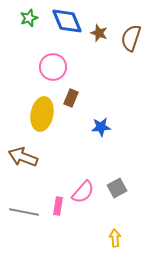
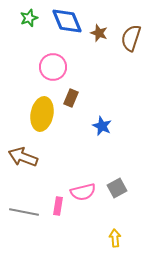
blue star: moved 1 px right, 1 px up; rotated 30 degrees clockwise
pink semicircle: rotated 35 degrees clockwise
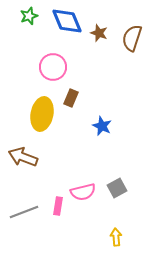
green star: moved 2 px up
brown semicircle: moved 1 px right
gray line: rotated 32 degrees counterclockwise
yellow arrow: moved 1 px right, 1 px up
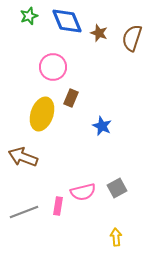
yellow ellipse: rotated 8 degrees clockwise
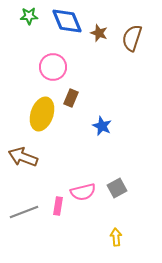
green star: rotated 18 degrees clockwise
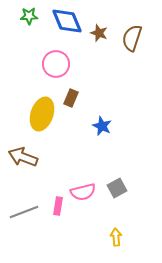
pink circle: moved 3 px right, 3 px up
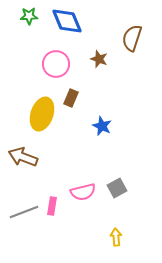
brown star: moved 26 px down
pink rectangle: moved 6 px left
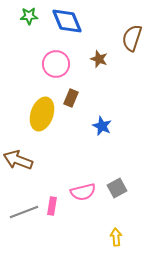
brown arrow: moved 5 px left, 3 px down
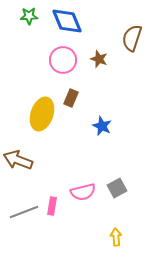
pink circle: moved 7 px right, 4 px up
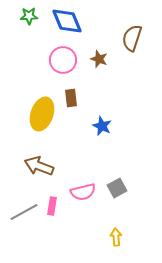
brown rectangle: rotated 30 degrees counterclockwise
brown arrow: moved 21 px right, 6 px down
gray line: rotated 8 degrees counterclockwise
